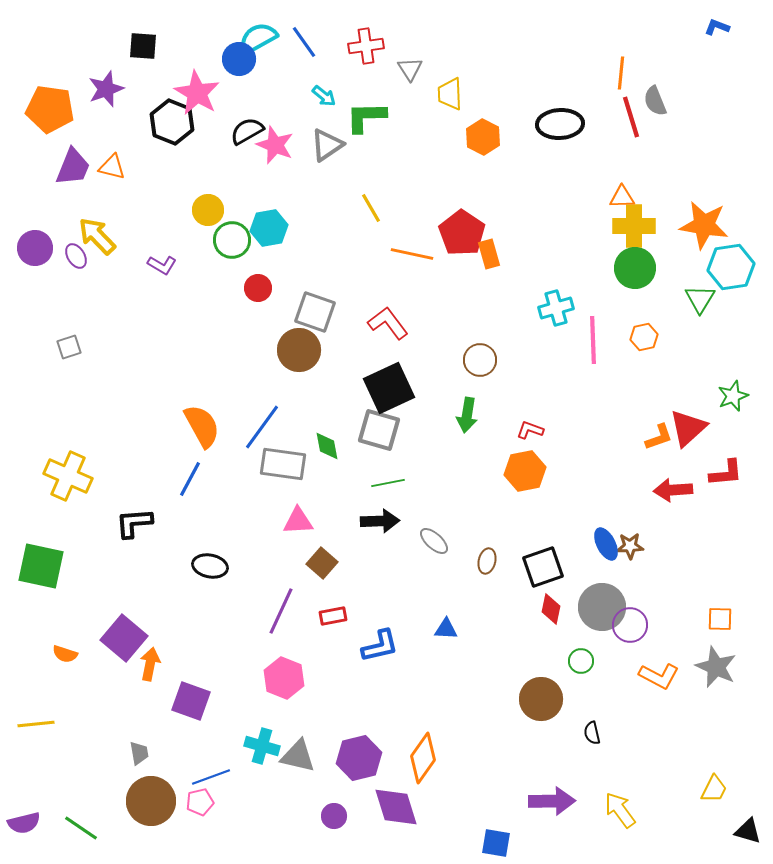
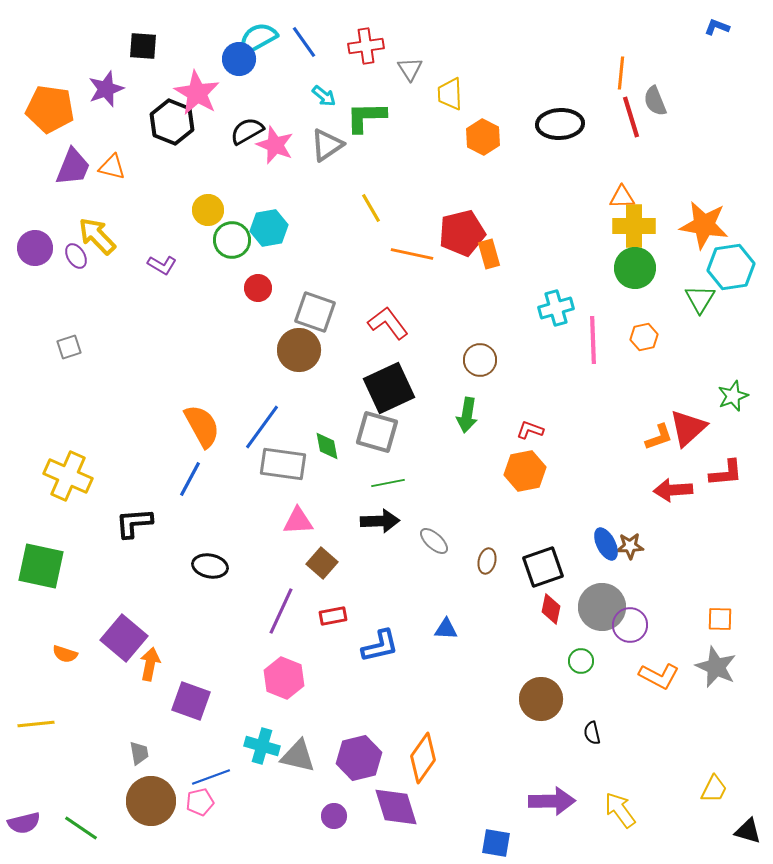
red pentagon at (462, 233): rotated 24 degrees clockwise
gray square at (379, 430): moved 2 px left, 2 px down
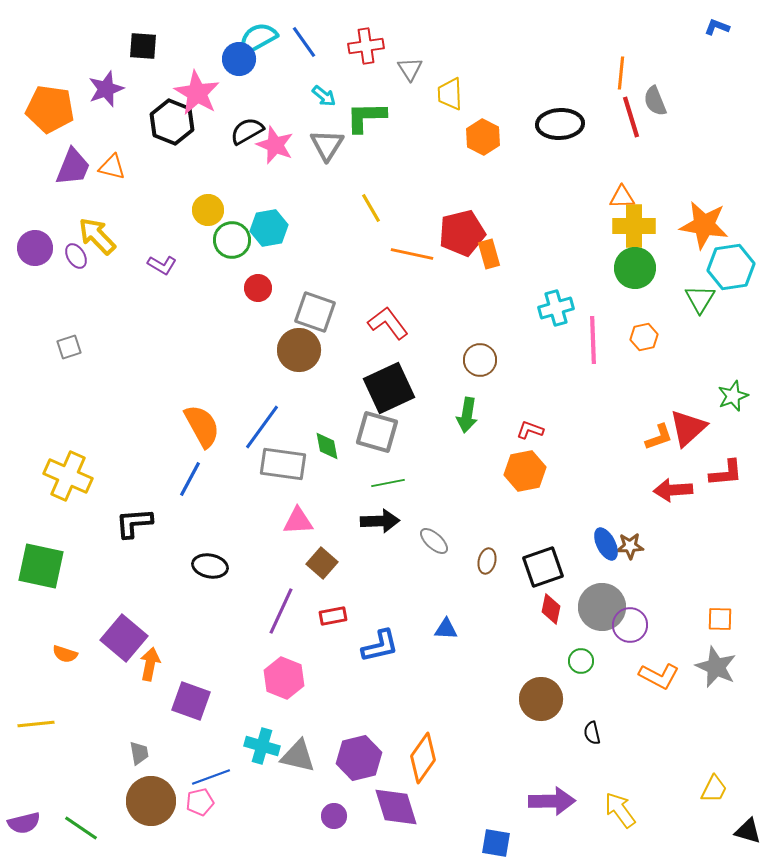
gray triangle at (327, 145): rotated 24 degrees counterclockwise
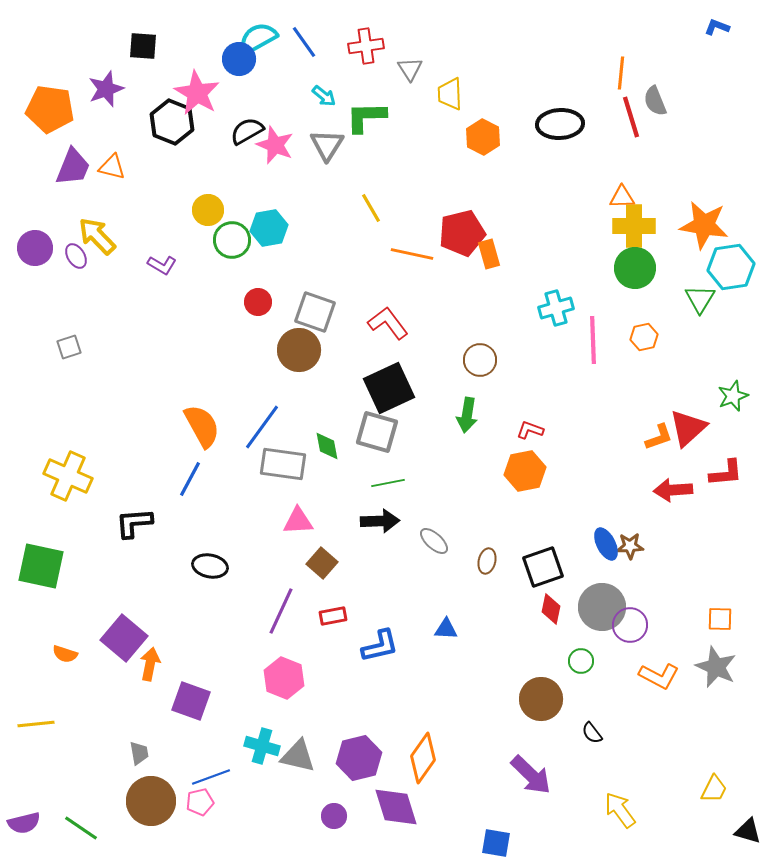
red circle at (258, 288): moved 14 px down
black semicircle at (592, 733): rotated 25 degrees counterclockwise
purple arrow at (552, 801): moved 21 px left, 26 px up; rotated 45 degrees clockwise
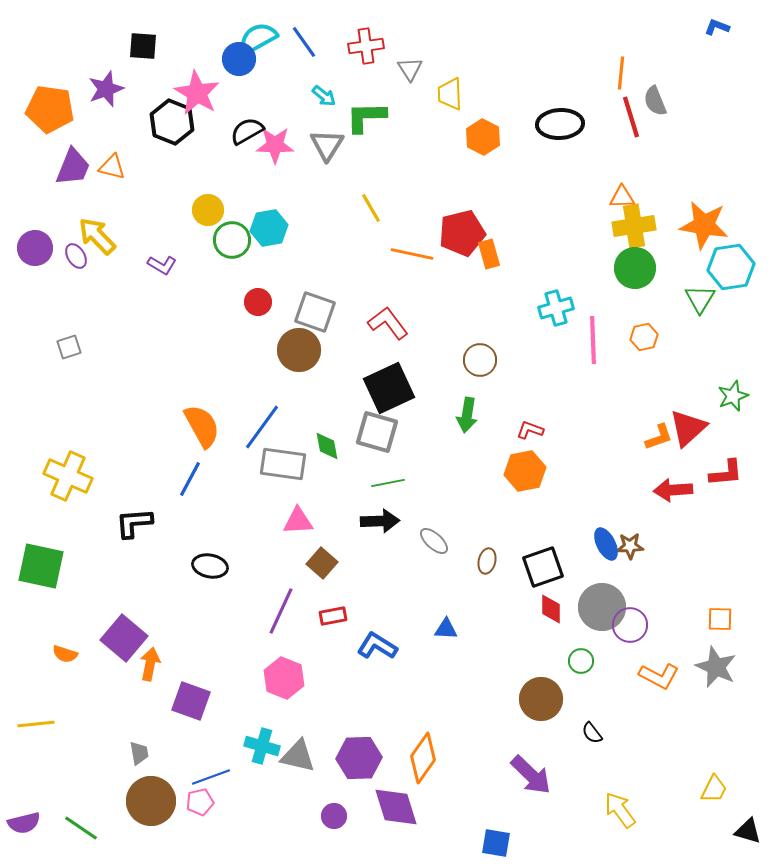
pink star at (275, 145): rotated 21 degrees counterclockwise
yellow cross at (634, 226): rotated 9 degrees counterclockwise
red diamond at (551, 609): rotated 12 degrees counterclockwise
blue L-shape at (380, 646): moved 3 px left; rotated 135 degrees counterclockwise
purple hexagon at (359, 758): rotated 12 degrees clockwise
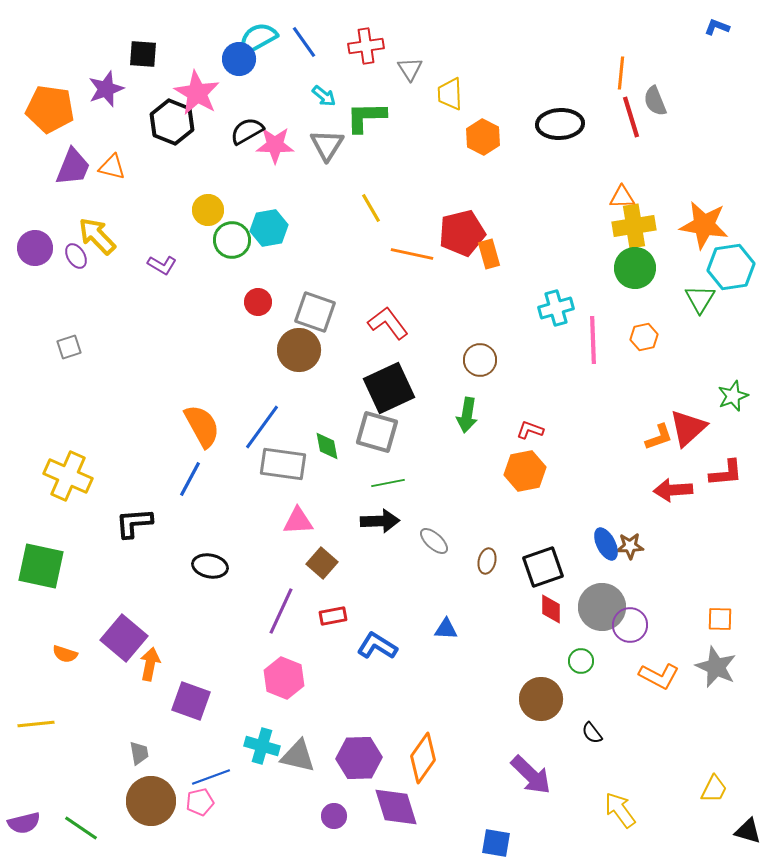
black square at (143, 46): moved 8 px down
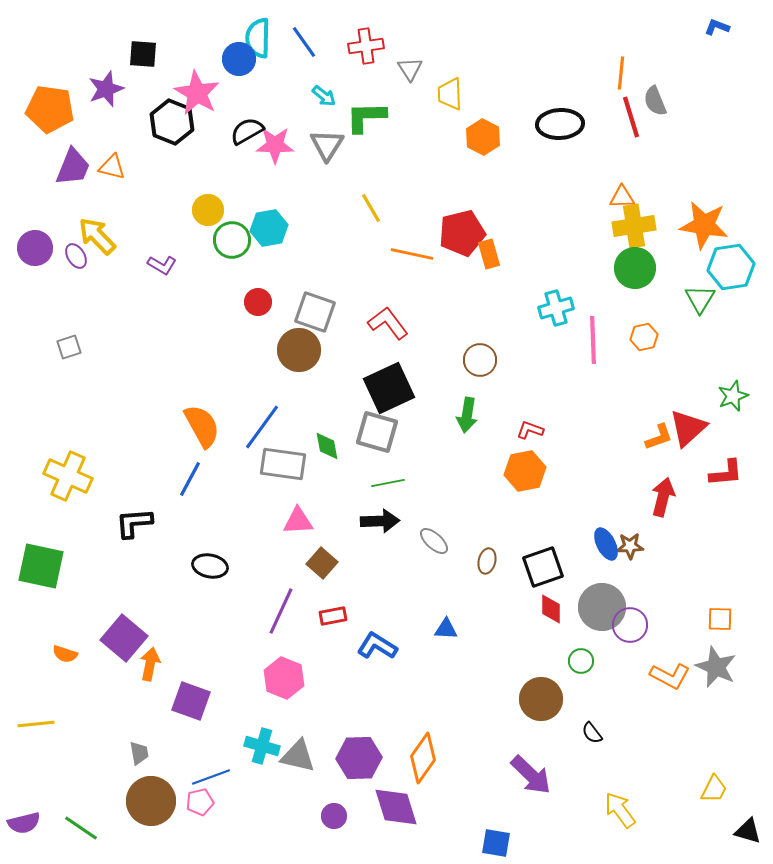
cyan semicircle at (258, 38): rotated 60 degrees counterclockwise
red arrow at (673, 490): moved 10 px left, 7 px down; rotated 108 degrees clockwise
orange L-shape at (659, 676): moved 11 px right
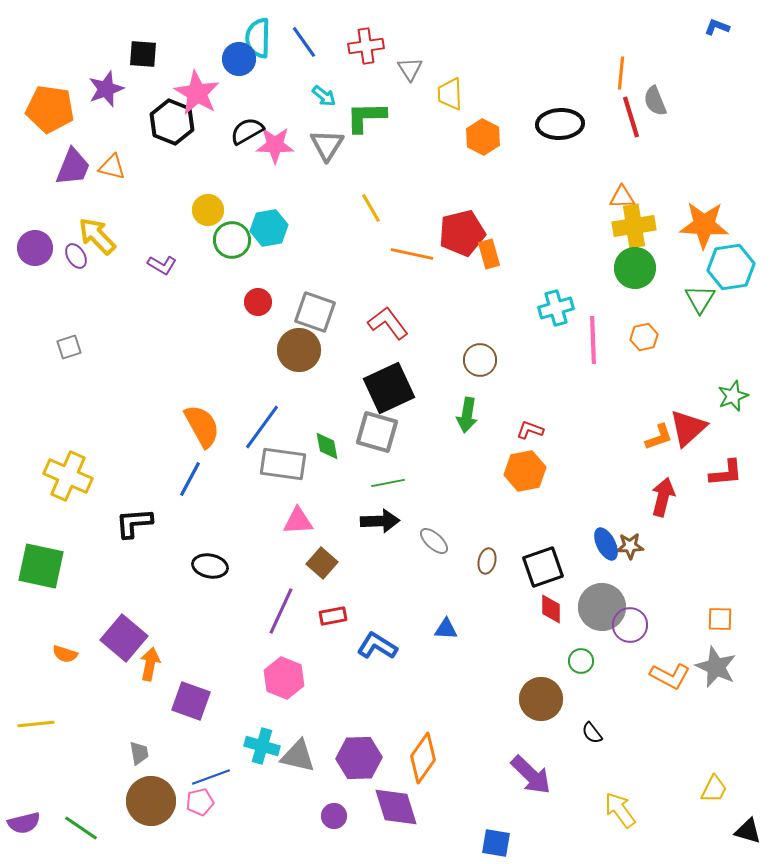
orange star at (704, 225): rotated 6 degrees counterclockwise
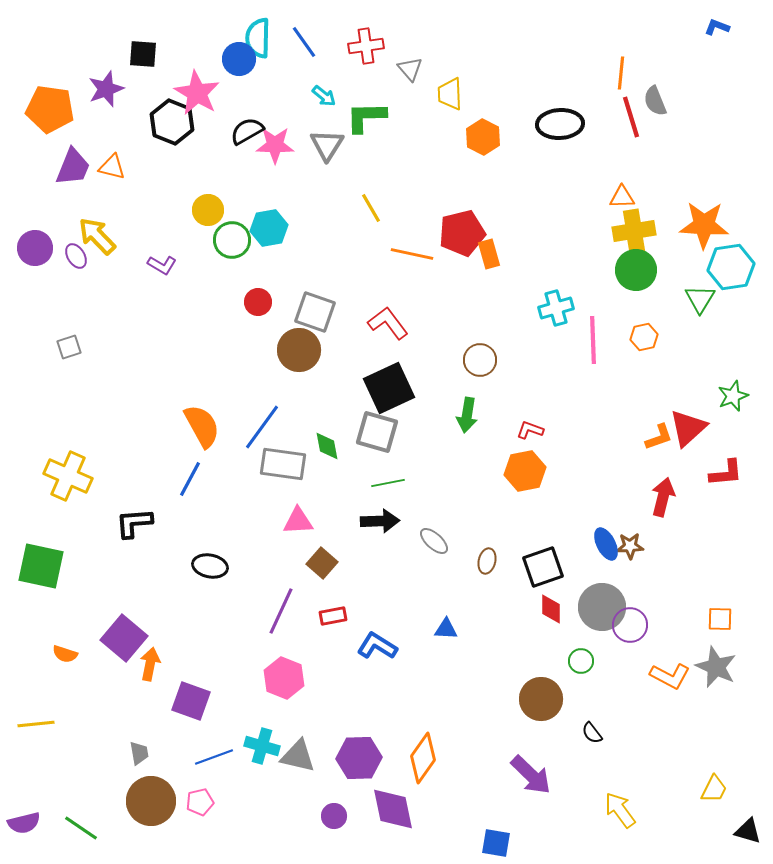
gray triangle at (410, 69): rotated 8 degrees counterclockwise
yellow cross at (634, 226): moved 5 px down
green circle at (635, 268): moved 1 px right, 2 px down
blue line at (211, 777): moved 3 px right, 20 px up
purple diamond at (396, 807): moved 3 px left, 2 px down; rotated 6 degrees clockwise
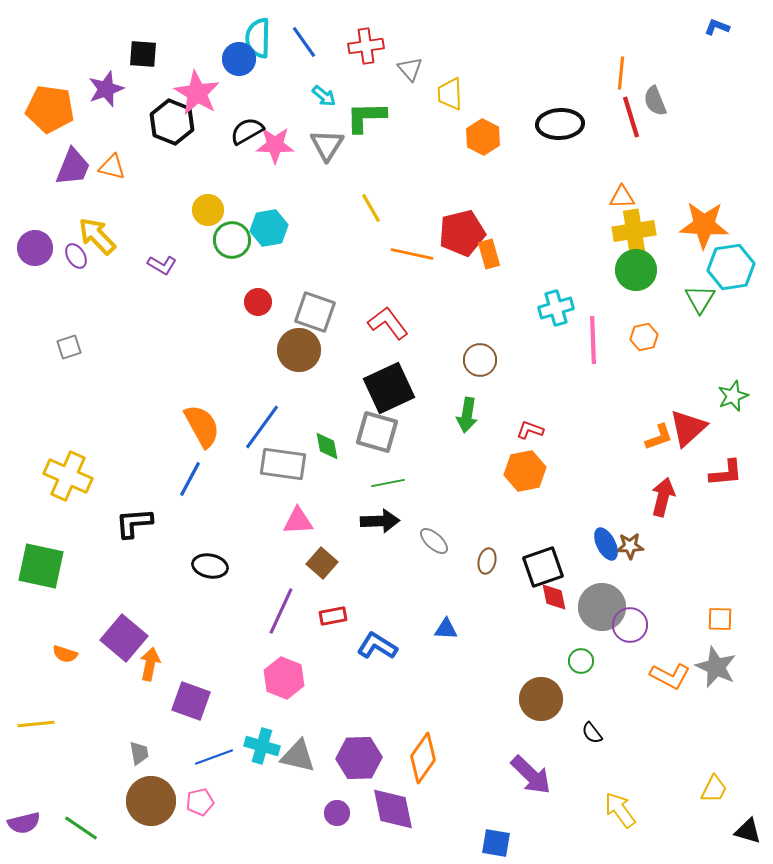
red diamond at (551, 609): moved 3 px right, 12 px up; rotated 12 degrees counterclockwise
purple circle at (334, 816): moved 3 px right, 3 px up
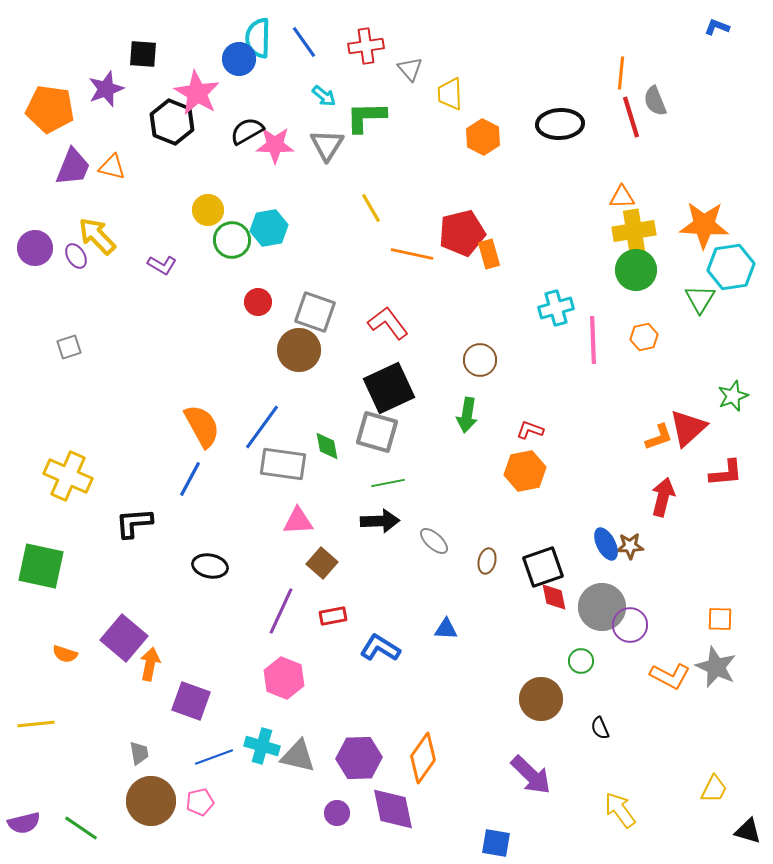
blue L-shape at (377, 646): moved 3 px right, 2 px down
black semicircle at (592, 733): moved 8 px right, 5 px up; rotated 15 degrees clockwise
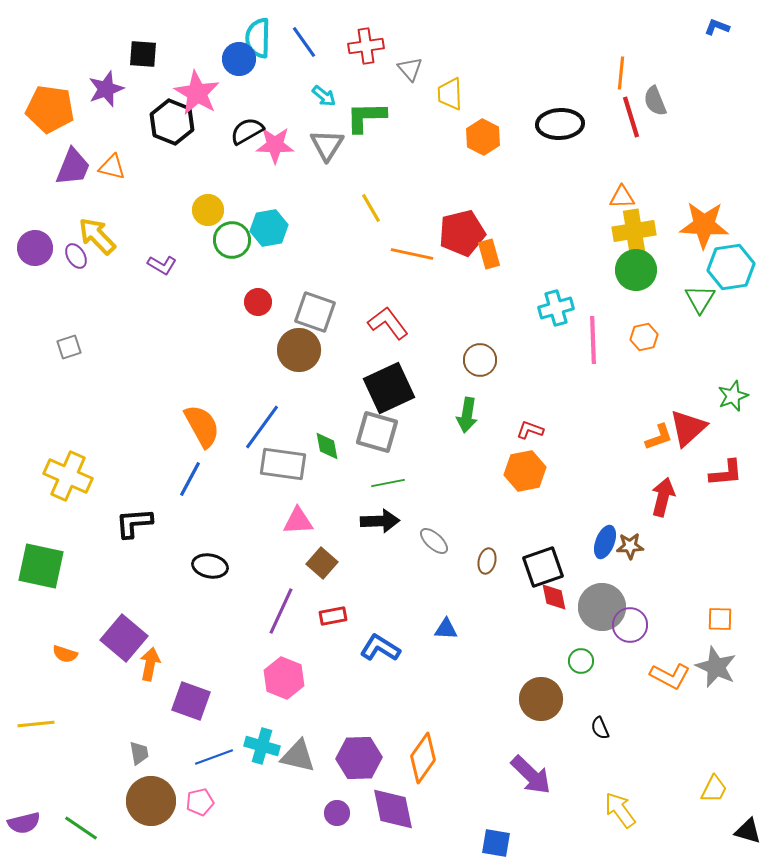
blue ellipse at (606, 544): moved 1 px left, 2 px up; rotated 48 degrees clockwise
